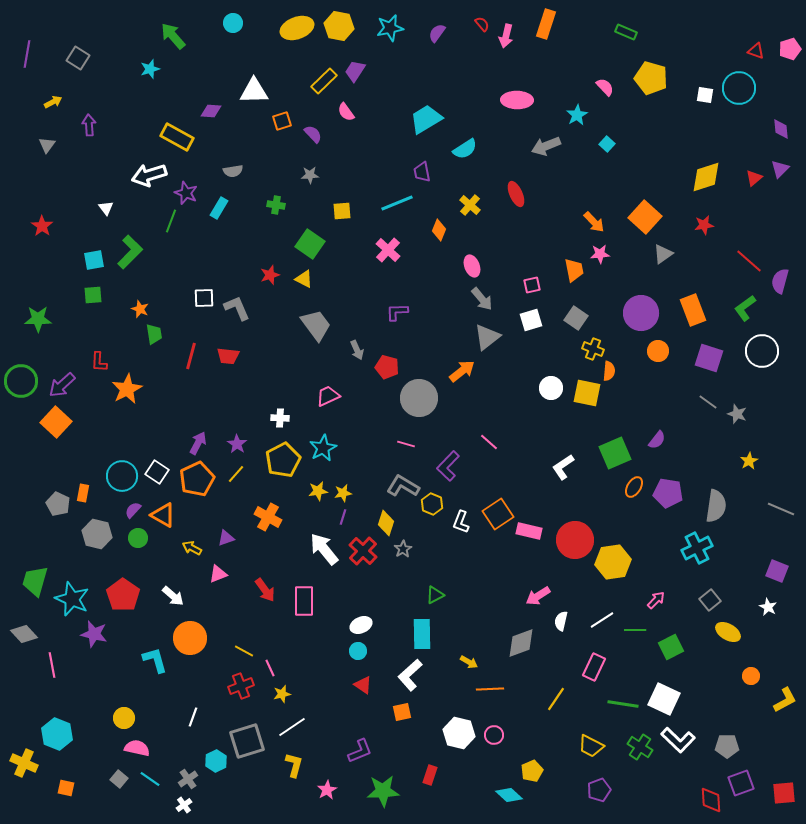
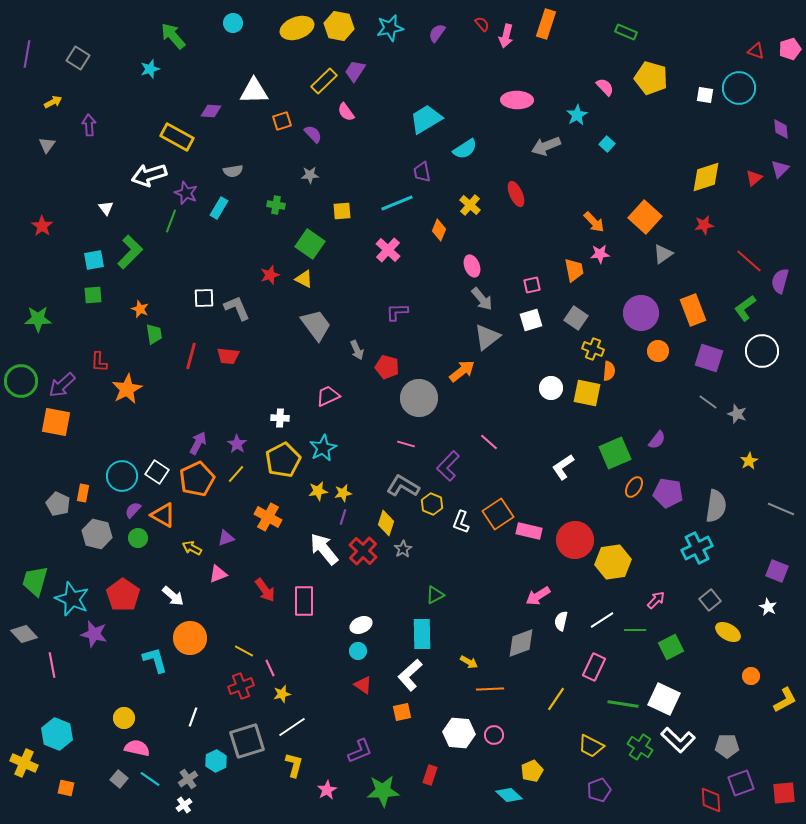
orange square at (56, 422): rotated 32 degrees counterclockwise
white hexagon at (459, 733): rotated 8 degrees counterclockwise
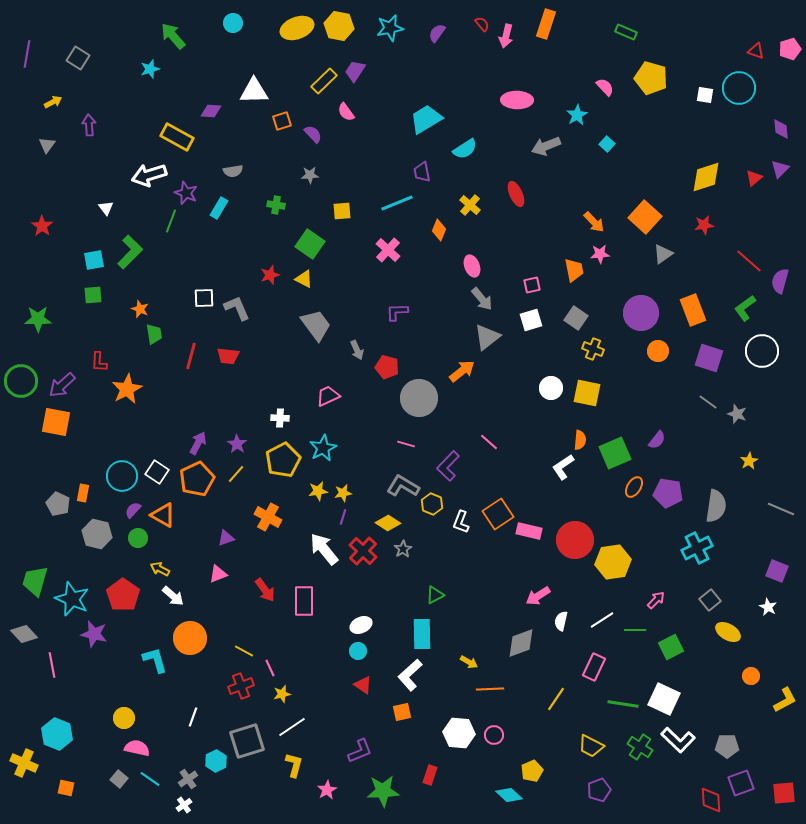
orange semicircle at (609, 371): moved 29 px left, 69 px down
yellow diamond at (386, 523): moved 2 px right; rotated 75 degrees counterclockwise
yellow arrow at (192, 548): moved 32 px left, 21 px down
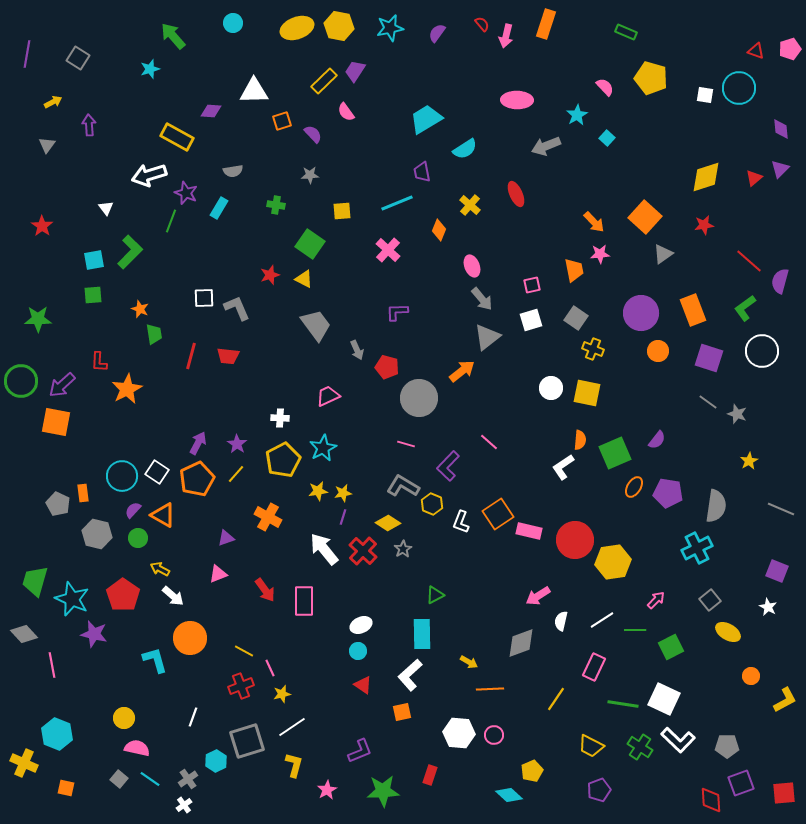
cyan square at (607, 144): moved 6 px up
orange rectangle at (83, 493): rotated 18 degrees counterclockwise
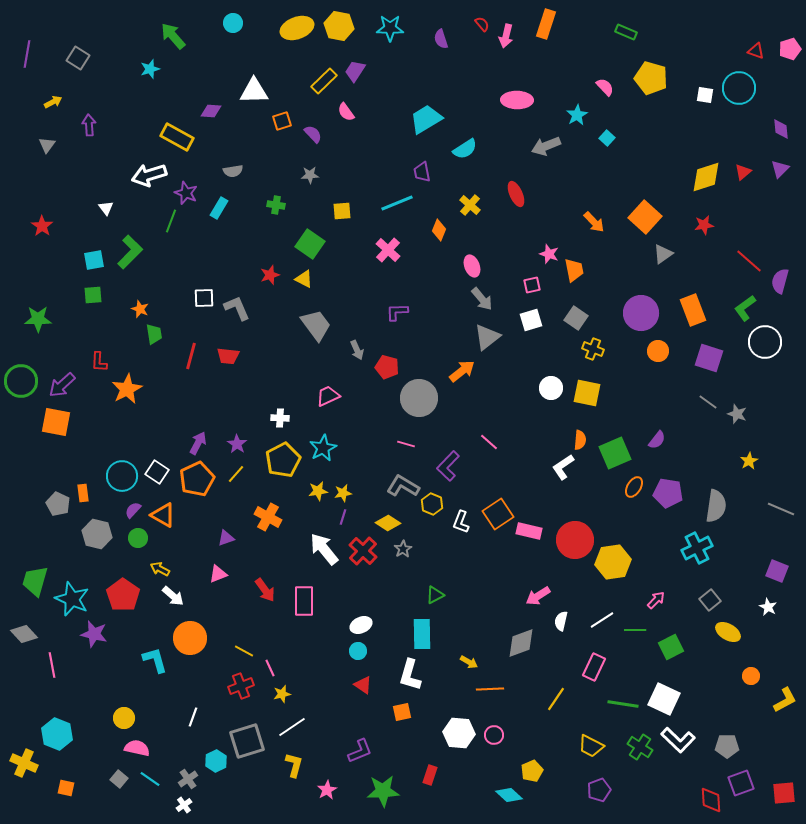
cyan star at (390, 28): rotated 12 degrees clockwise
purple semicircle at (437, 33): moved 4 px right, 6 px down; rotated 54 degrees counterclockwise
red triangle at (754, 178): moved 11 px left, 6 px up
pink star at (600, 254): moved 51 px left; rotated 24 degrees clockwise
white circle at (762, 351): moved 3 px right, 9 px up
white L-shape at (410, 675): rotated 32 degrees counterclockwise
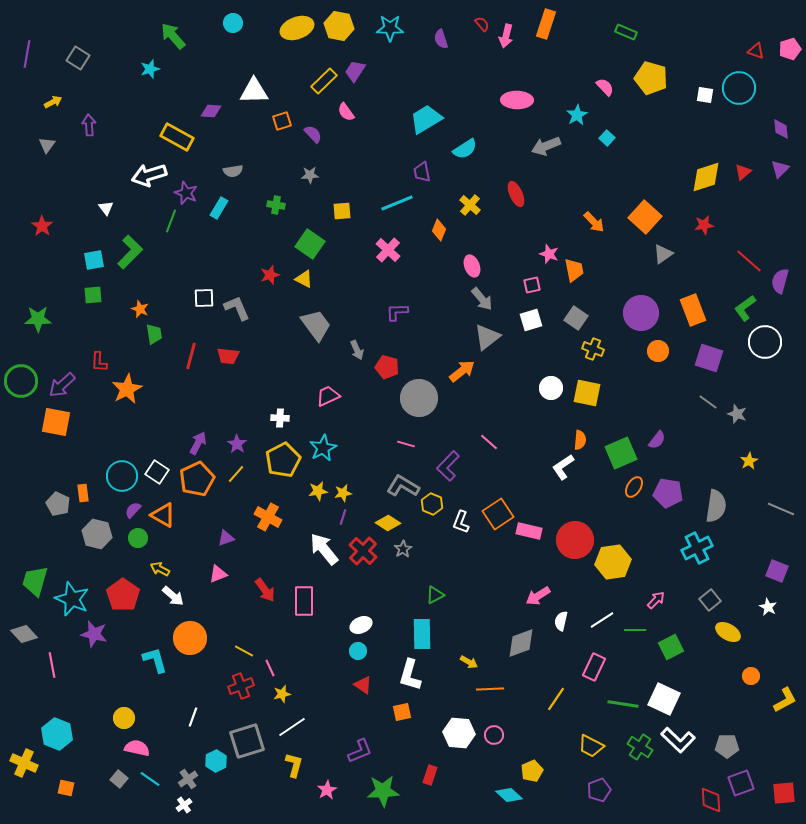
green square at (615, 453): moved 6 px right
